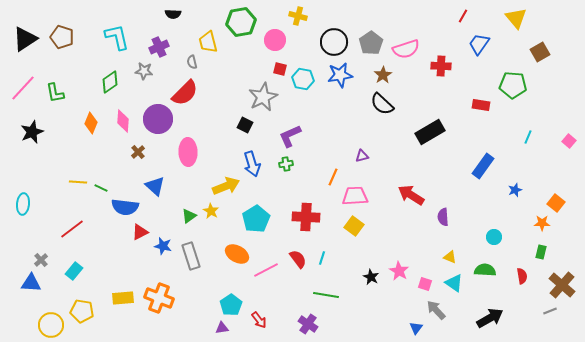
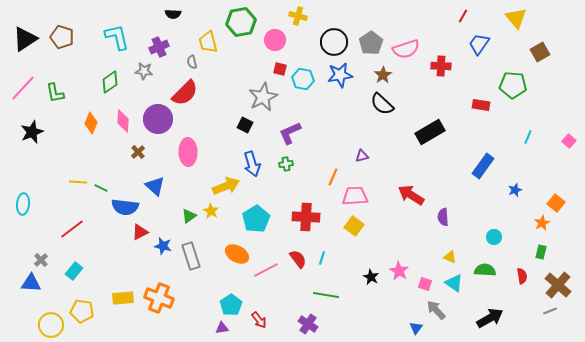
purple L-shape at (290, 136): moved 3 px up
orange star at (542, 223): rotated 28 degrees counterclockwise
brown cross at (562, 285): moved 4 px left
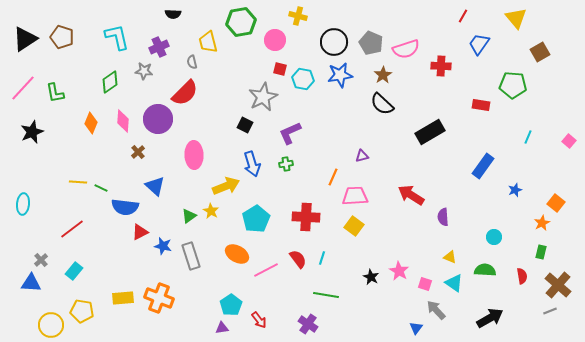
gray pentagon at (371, 43): rotated 15 degrees counterclockwise
pink ellipse at (188, 152): moved 6 px right, 3 px down
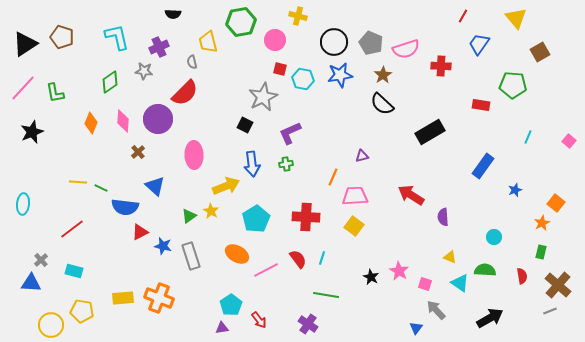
black triangle at (25, 39): moved 5 px down
blue arrow at (252, 164): rotated 10 degrees clockwise
cyan rectangle at (74, 271): rotated 66 degrees clockwise
cyan triangle at (454, 283): moved 6 px right
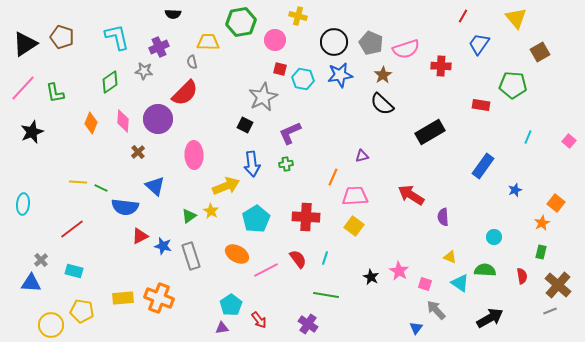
yellow trapezoid at (208, 42): rotated 105 degrees clockwise
red triangle at (140, 232): moved 4 px down
cyan line at (322, 258): moved 3 px right
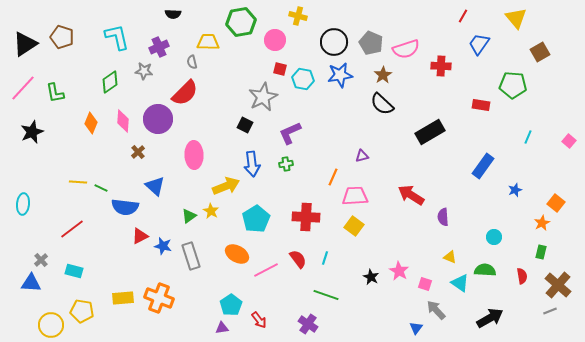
green line at (326, 295): rotated 10 degrees clockwise
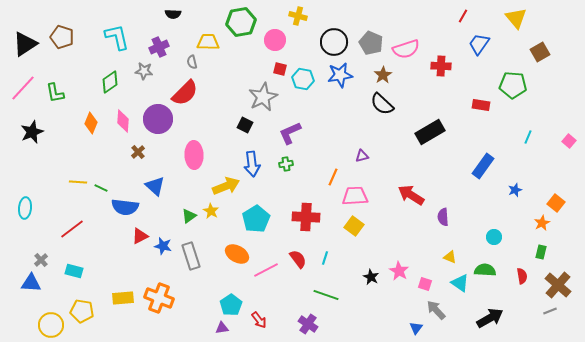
cyan ellipse at (23, 204): moved 2 px right, 4 px down
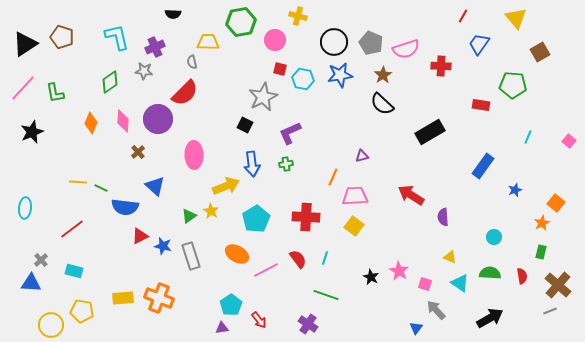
purple cross at (159, 47): moved 4 px left
green semicircle at (485, 270): moved 5 px right, 3 px down
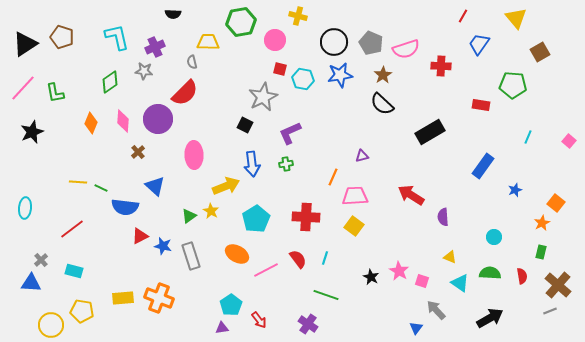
pink square at (425, 284): moved 3 px left, 3 px up
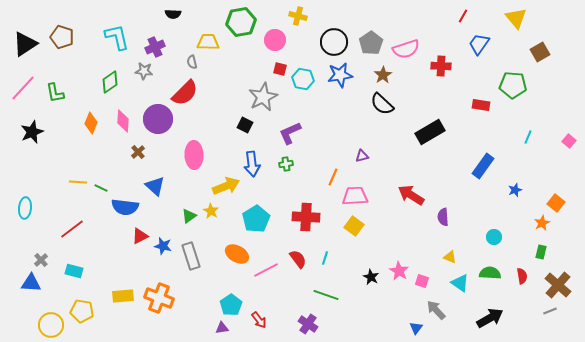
gray pentagon at (371, 43): rotated 15 degrees clockwise
yellow rectangle at (123, 298): moved 2 px up
